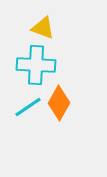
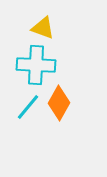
cyan line: rotated 16 degrees counterclockwise
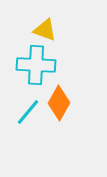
yellow triangle: moved 2 px right, 2 px down
cyan line: moved 5 px down
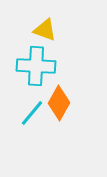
cyan cross: moved 1 px down
cyan line: moved 4 px right, 1 px down
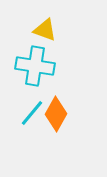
cyan cross: moved 1 px left; rotated 6 degrees clockwise
orange diamond: moved 3 px left, 11 px down
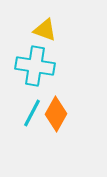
cyan line: rotated 12 degrees counterclockwise
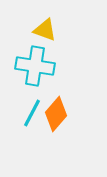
orange diamond: rotated 12 degrees clockwise
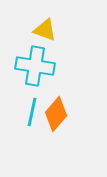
cyan line: moved 1 px up; rotated 16 degrees counterclockwise
